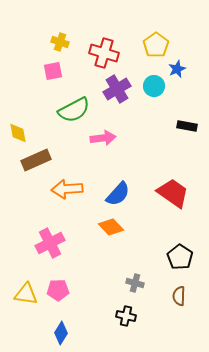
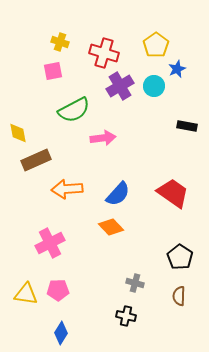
purple cross: moved 3 px right, 3 px up
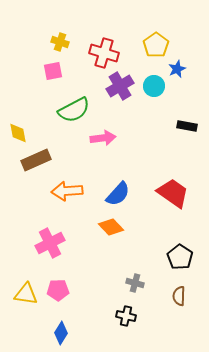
orange arrow: moved 2 px down
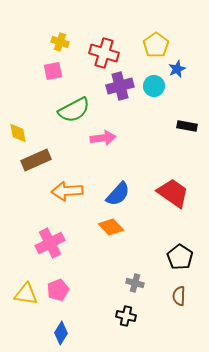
purple cross: rotated 16 degrees clockwise
pink pentagon: rotated 20 degrees counterclockwise
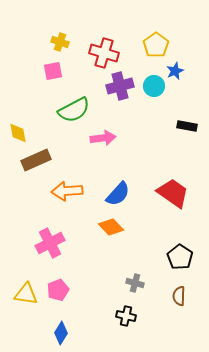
blue star: moved 2 px left, 2 px down
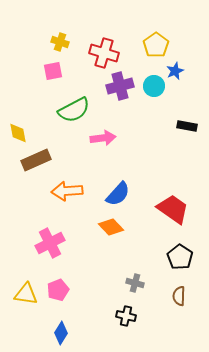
red trapezoid: moved 16 px down
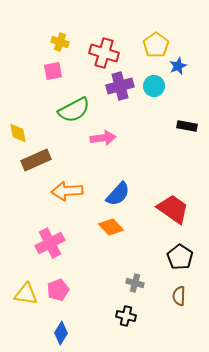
blue star: moved 3 px right, 5 px up
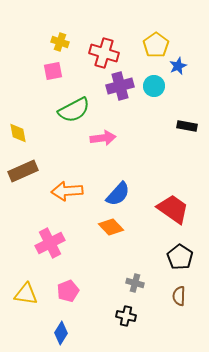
brown rectangle: moved 13 px left, 11 px down
pink pentagon: moved 10 px right, 1 px down
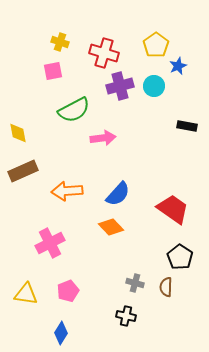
brown semicircle: moved 13 px left, 9 px up
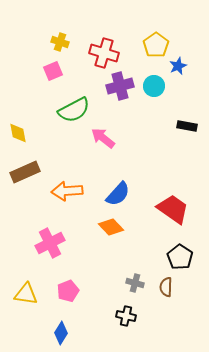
pink square: rotated 12 degrees counterclockwise
pink arrow: rotated 135 degrees counterclockwise
brown rectangle: moved 2 px right, 1 px down
